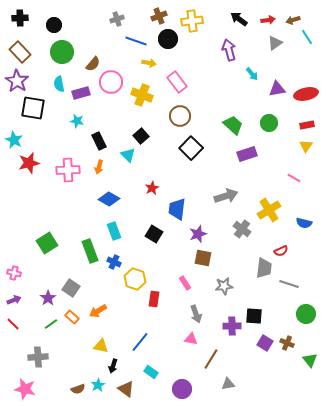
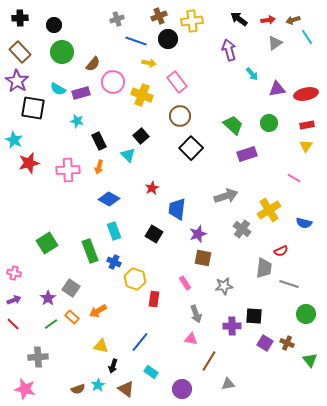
pink circle at (111, 82): moved 2 px right
cyan semicircle at (59, 84): moved 1 px left, 5 px down; rotated 49 degrees counterclockwise
brown line at (211, 359): moved 2 px left, 2 px down
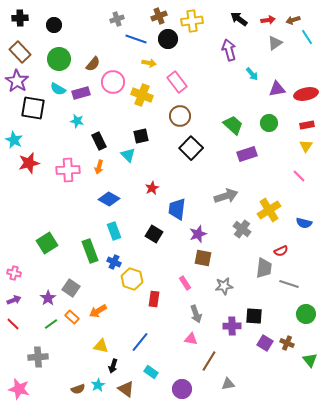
blue line at (136, 41): moved 2 px up
green circle at (62, 52): moved 3 px left, 7 px down
black square at (141, 136): rotated 28 degrees clockwise
pink line at (294, 178): moved 5 px right, 2 px up; rotated 16 degrees clockwise
yellow hexagon at (135, 279): moved 3 px left
pink star at (25, 389): moved 6 px left
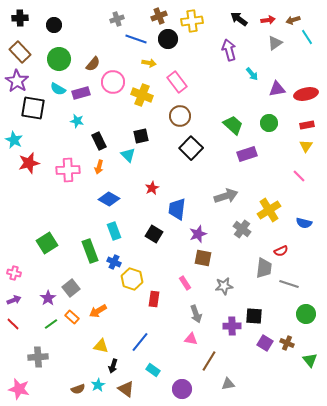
gray square at (71, 288): rotated 18 degrees clockwise
cyan rectangle at (151, 372): moved 2 px right, 2 px up
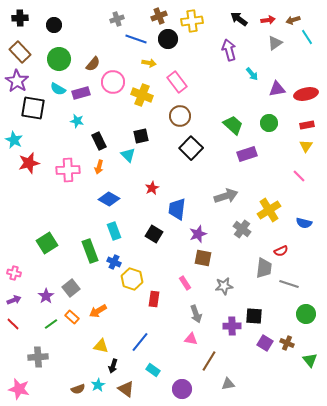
purple star at (48, 298): moved 2 px left, 2 px up
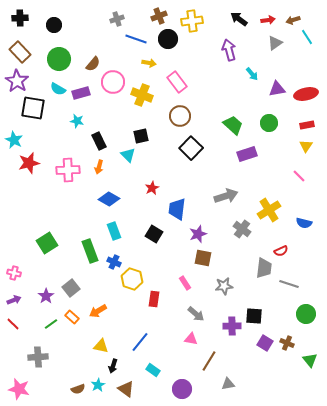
gray arrow at (196, 314): rotated 30 degrees counterclockwise
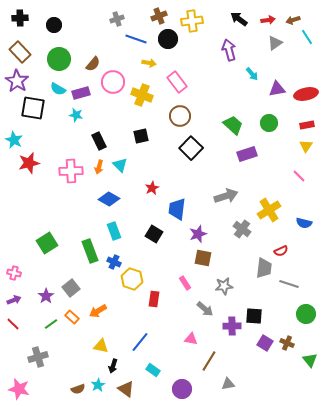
cyan star at (77, 121): moved 1 px left, 6 px up
cyan triangle at (128, 155): moved 8 px left, 10 px down
pink cross at (68, 170): moved 3 px right, 1 px down
gray arrow at (196, 314): moved 9 px right, 5 px up
gray cross at (38, 357): rotated 12 degrees counterclockwise
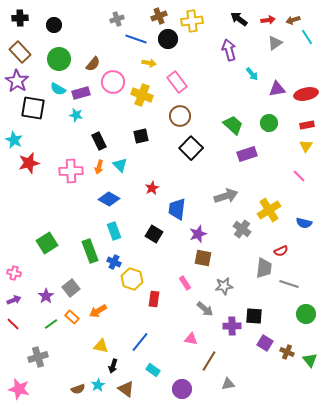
brown cross at (287, 343): moved 9 px down
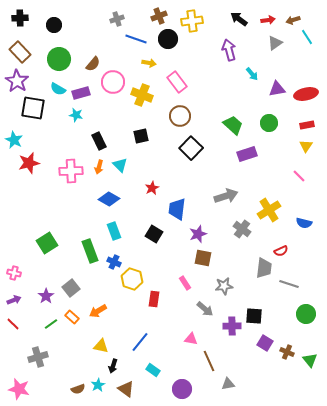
brown line at (209, 361): rotated 55 degrees counterclockwise
